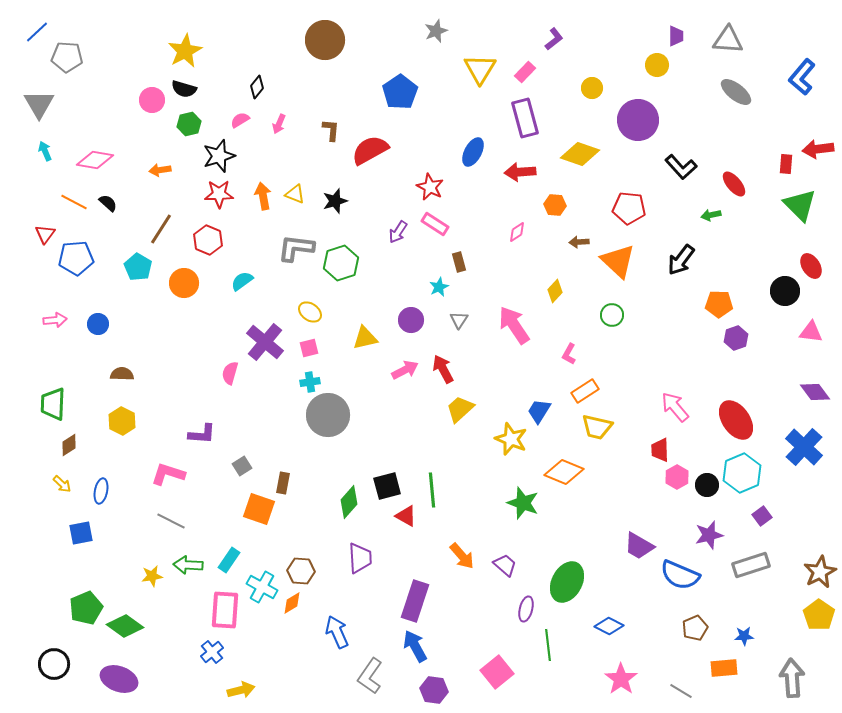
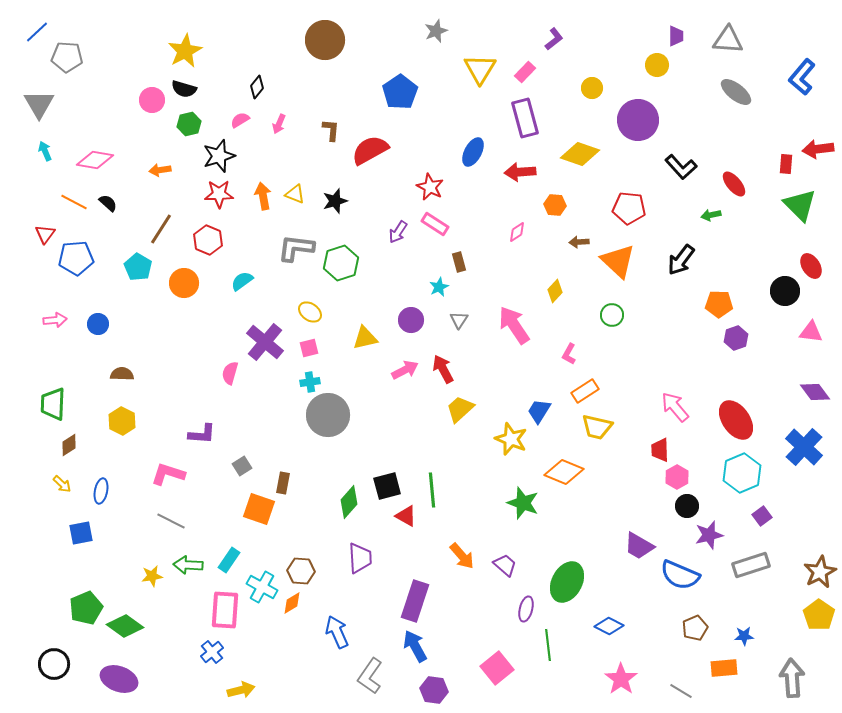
black circle at (707, 485): moved 20 px left, 21 px down
pink square at (497, 672): moved 4 px up
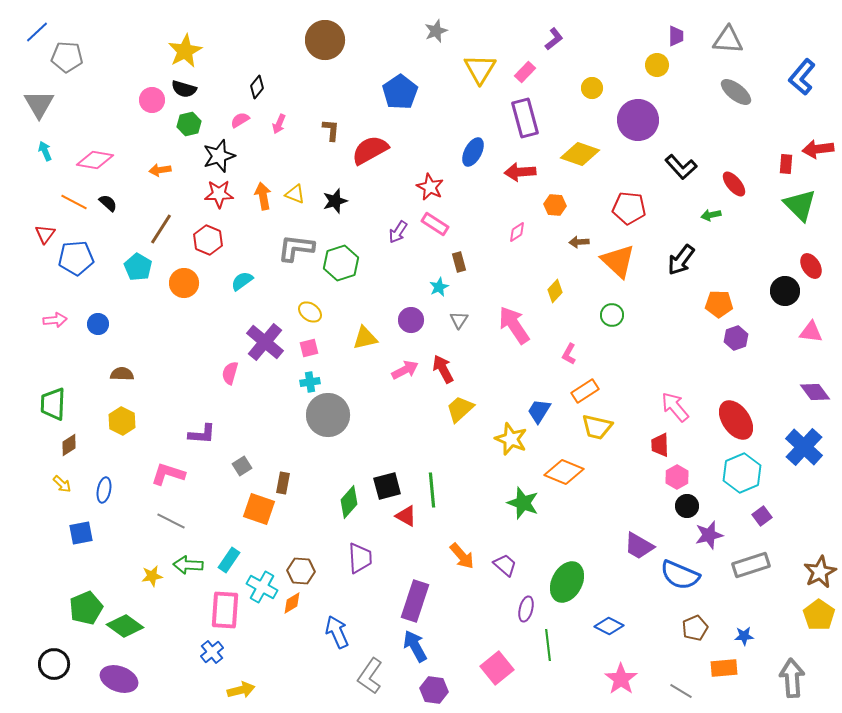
red trapezoid at (660, 450): moved 5 px up
blue ellipse at (101, 491): moved 3 px right, 1 px up
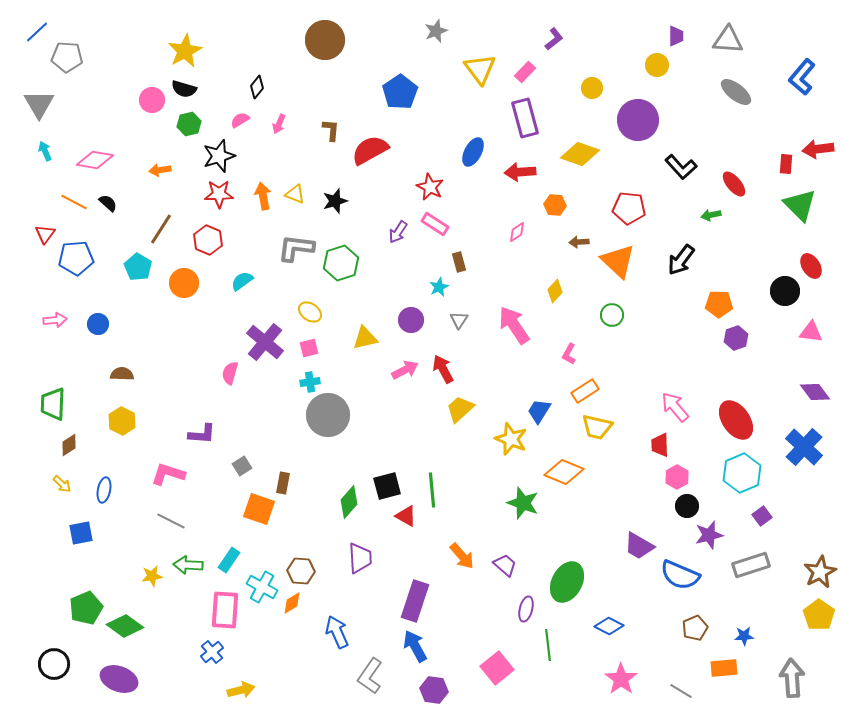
yellow triangle at (480, 69): rotated 8 degrees counterclockwise
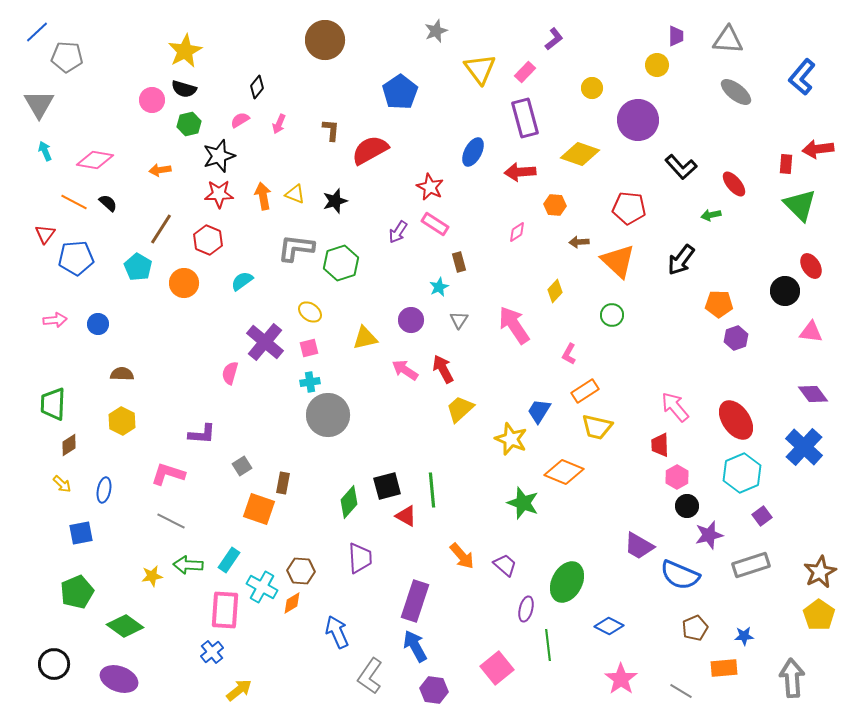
pink arrow at (405, 370): rotated 120 degrees counterclockwise
purple diamond at (815, 392): moved 2 px left, 2 px down
green pentagon at (86, 608): moved 9 px left, 16 px up
yellow arrow at (241, 690): moved 2 px left; rotated 24 degrees counterclockwise
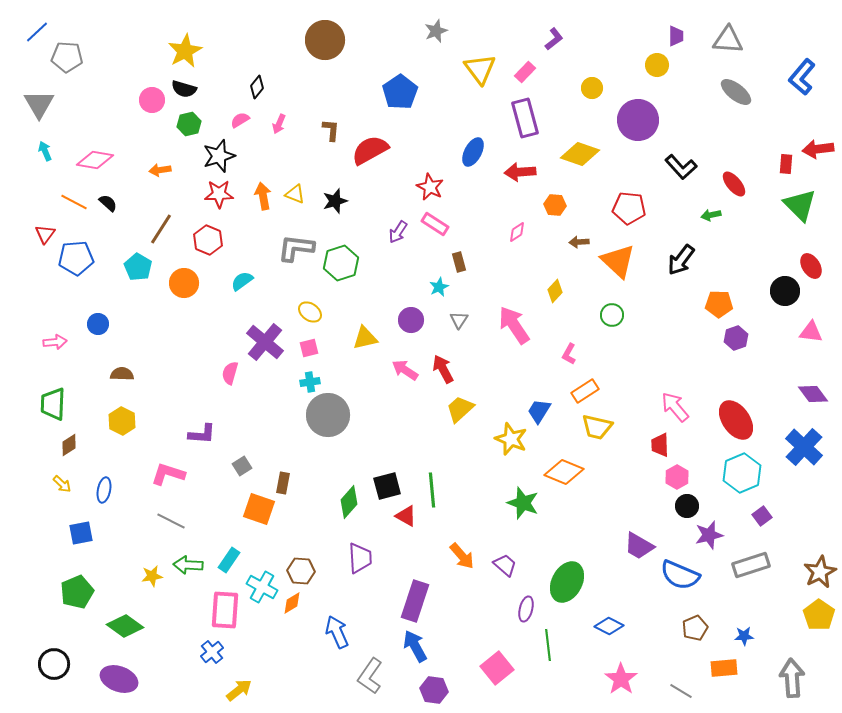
pink arrow at (55, 320): moved 22 px down
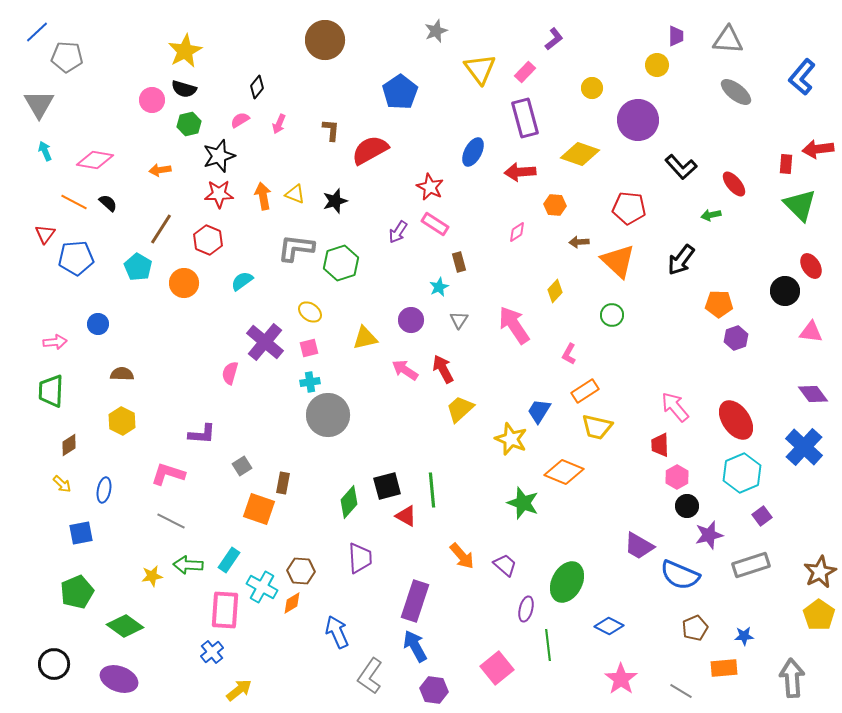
green trapezoid at (53, 404): moved 2 px left, 13 px up
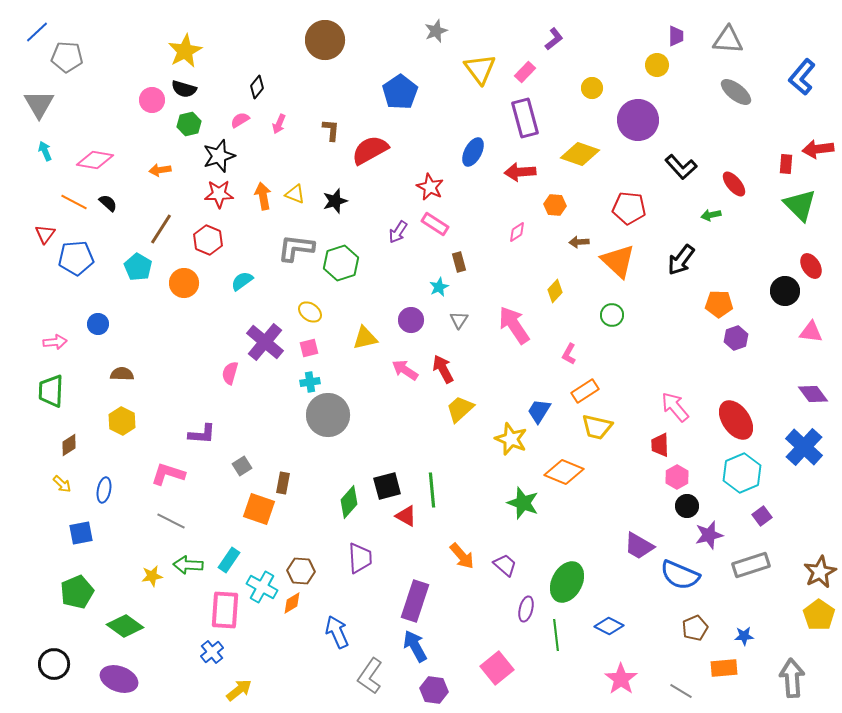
green line at (548, 645): moved 8 px right, 10 px up
